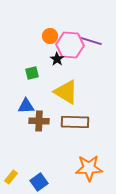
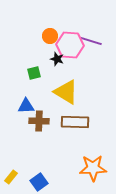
black star: rotated 16 degrees counterclockwise
green square: moved 2 px right
orange star: moved 4 px right
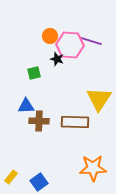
yellow triangle: moved 33 px right, 7 px down; rotated 32 degrees clockwise
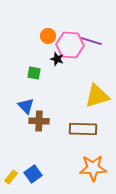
orange circle: moved 2 px left
green square: rotated 24 degrees clockwise
yellow triangle: moved 2 px left, 3 px up; rotated 40 degrees clockwise
blue triangle: rotated 48 degrees clockwise
brown rectangle: moved 8 px right, 7 px down
blue square: moved 6 px left, 8 px up
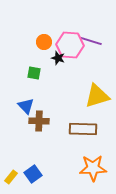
orange circle: moved 4 px left, 6 px down
black star: moved 1 px right, 1 px up
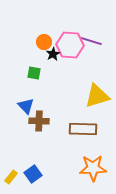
black star: moved 5 px left, 4 px up; rotated 24 degrees clockwise
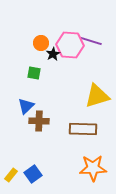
orange circle: moved 3 px left, 1 px down
blue triangle: rotated 30 degrees clockwise
yellow rectangle: moved 2 px up
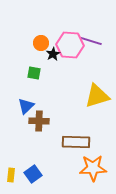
brown rectangle: moved 7 px left, 13 px down
yellow rectangle: rotated 32 degrees counterclockwise
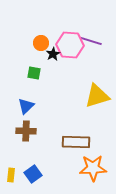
brown cross: moved 13 px left, 10 px down
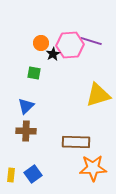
pink hexagon: rotated 8 degrees counterclockwise
yellow triangle: moved 1 px right, 1 px up
